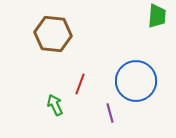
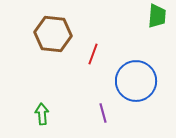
red line: moved 13 px right, 30 px up
green arrow: moved 13 px left, 9 px down; rotated 20 degrees clockwise
purple line: moved 7 px left
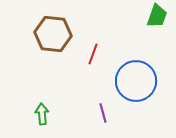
green trapezoid: rotated 15 degrees clockwise
